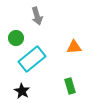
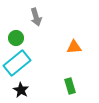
gray arrow: moved 1 px left, 1 px down
cyan rectangle: moved 15 px left, 4 px down
black star: moved 1 px left, 1 px up
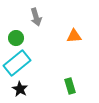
orange triangle: moved 11 px up
black star: moved 1 px left, 1 px up
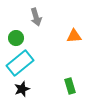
cyan rectangle: moved 3 px right
black star: moved 2 px right; rotated 21 degrees clockwise
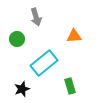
green circle: moved 1 px right, 1 px down
cyan rectangle: moved 24 px right
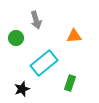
gray arrow: moved 3 px down
green circle: moved 1 px left, 1 px up
green rectangle: moved 3 px up; rotated 35 degrees clockwise
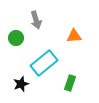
black star: moved 1 px left, 5 px up
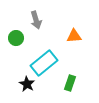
black star: moved 6 px right; rotated 21 degrees counterclockwise
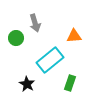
gray arrow: moved 1 px left, 3 px down
cyan rectangle: moved 6 px right, 3 px up
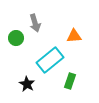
green rectangle: moved 2 px up
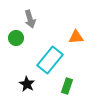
gray arrow: moved 5 px left, 4 px up
orange triangle: moved 2 px right, 1 px down
cyan rectangle: rotated 12 degrees counterclockwise
green rectangle: moved 3 px left, 5 px down
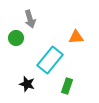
black star: rotated 14 degrees counterclockwise
